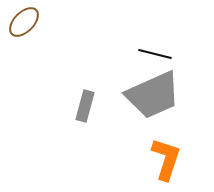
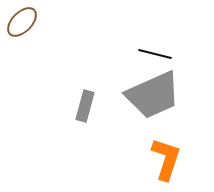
brown ellipse: moved 2 px left
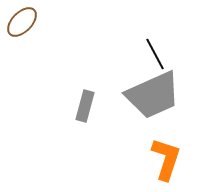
black line: rotated 48 degrees clockwise
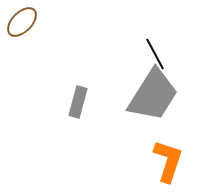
gray trapezoid: rotated 34 degrees counterclockwise
gray rectangle: moved 7 px left, 4 px up
orange L-shape: moved 2 px right, 2 px down
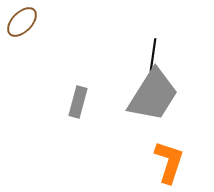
black line: moved 2 px left, 1 px down; rotated 36 degrees clockwise
orange L-shape: moved 1 px right, 1 px down
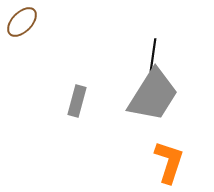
gray rectangle: moved 1 px left, 1 px up
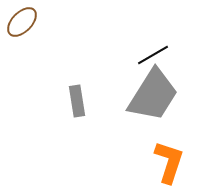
black line: rotated 52 degrees clockwise
gray rectangle: rotated 24 degrees counterclockwise
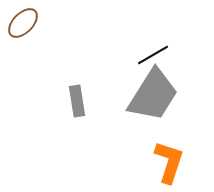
brown ellipse: moved 1 px right, 1 px down
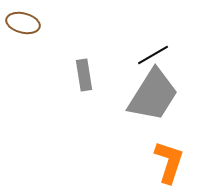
brown ellipse: rotated 60 degrees clockwise
gray rectangle: moved 7 px right, 26 px up
